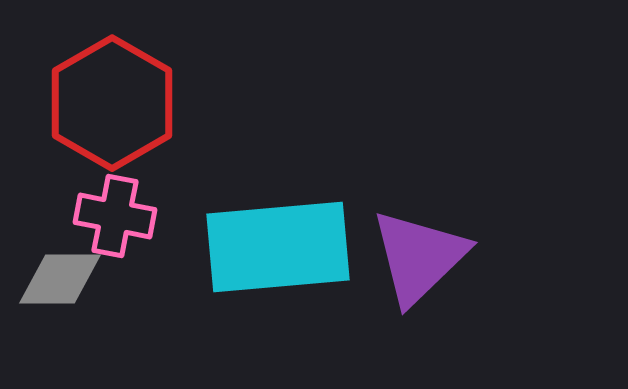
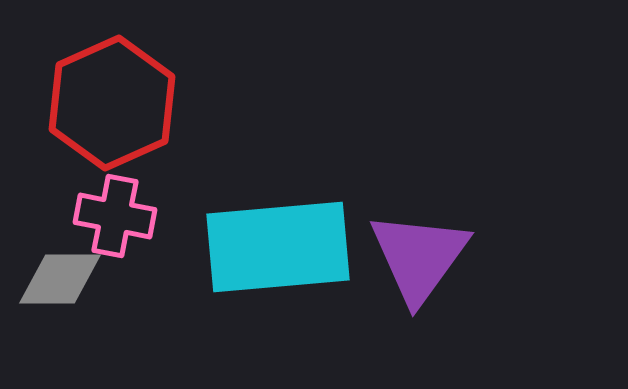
red hexagon: rotated 6 degrees clockwise
purple triangle: rotated 10 degrees counterclockwise
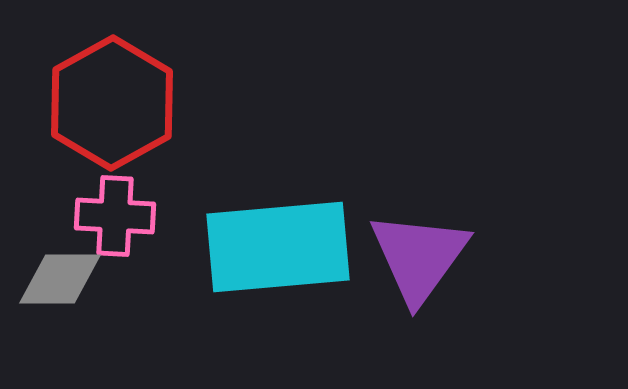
red hexagon: rotated 5 degrees counterclockwise
pink cross: rotated 8 degrees counterclockwise
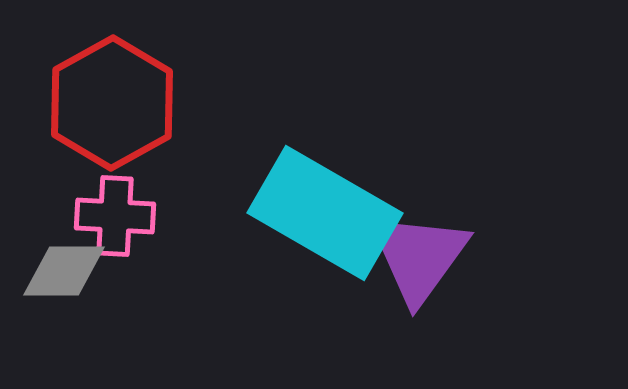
cyan rectangle: moved 47 px right, 34 px up; rotated 35 degrees clockwise
gray diamond: moved 4 px right, 8 px up
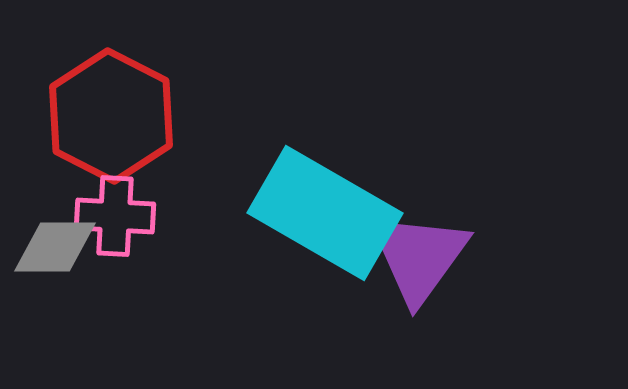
red hexagon: moved 1 px left, 13 px down; rotated 4 degrees counterclockwise
gray diamond: moved 9 px left, 24 px up
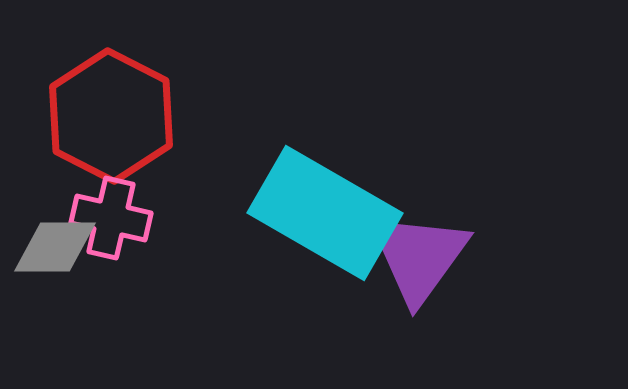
pink cross: moved 4 px left, 2 px down; rotated 10 degrees clockwise
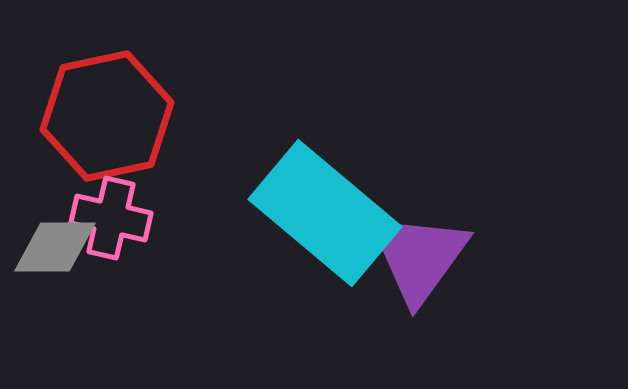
red hexagon: moved 4 px left; rotated 21 degrees clockwise
cyan rectangle: rotated 10 degrees clockwise
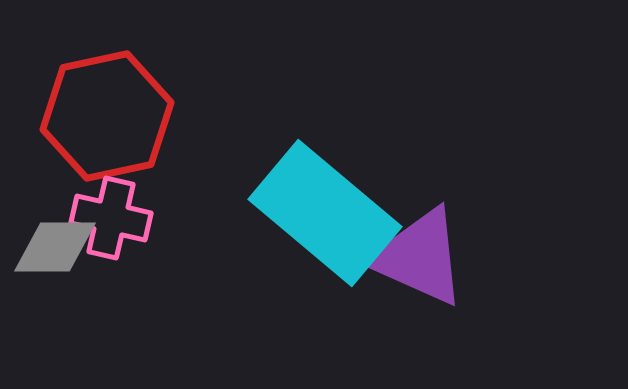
purple triangle: rotated 42 degrees counterclockwise
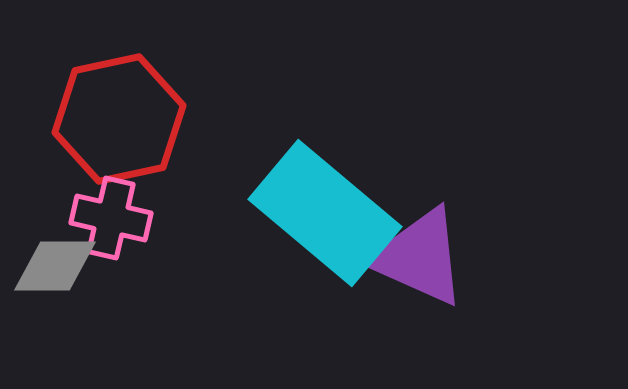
red hexagon: moved 12 px right, 3 px down
gray diamond: moved 19 px down
